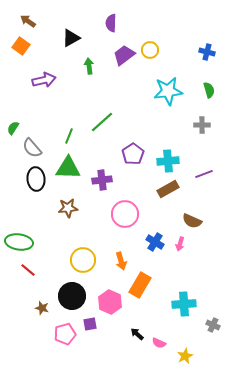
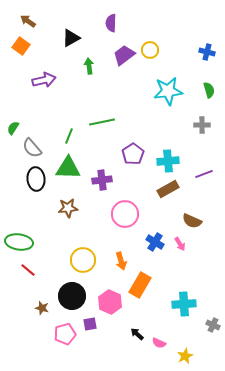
green line at (102, 122): rotated 30 degrees clockwise
pink arrow at (180, 244): rotated 48 degrees counterclockwise
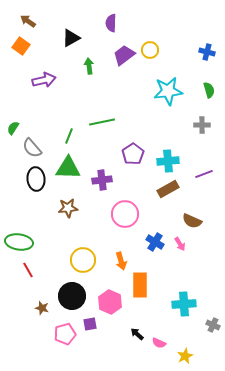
red line at (28, 270): rotated 21 degrees clockwise
orange rectangle at (140, 285): rotated 30 degrees counterclockwise
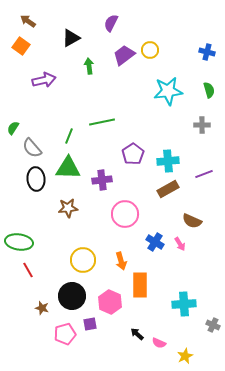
purple semicircle at (111, 23): rotated 24 degrees clockwise
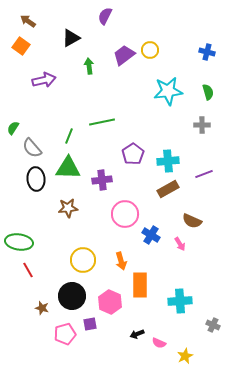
purple semicircle at (111, 23): moved 6 px left, 7 px up
green semicircle at (209, 90): moved 1 px left, 2 px down
blue cross at (155, 242): moved 4 px left, 7 px up
cyan cross at (184, 304): moved 4 px left, 3 px up
black arrow at (137, 334): rotated 64 degrees counterclockwise
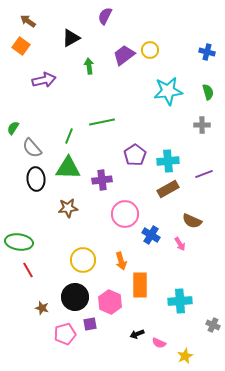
purple pentagon at (133, 154): moved 2 px right, 1 px down
black circle at (72, 296): moved 3 px right, 1 px down
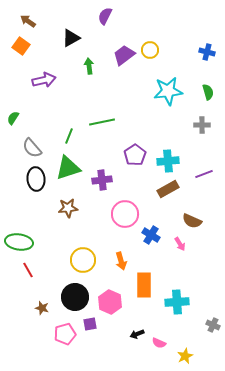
green semicircle at (13, 128): moved 10 px up
green triangle at (68, 168): rotated 20 degrees counterclockwise
orange rectangle at (140, 285): moved 4 px right
cyan cross at (180, 301): moved 3 px left, 1 px down
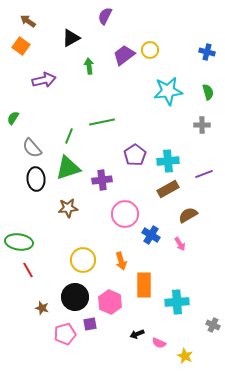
brown semicircle at (192, 221): moved 4 px left, 6 px up; rotated 126 degrees clockwise
yellow star at (185, 356): rotated 21 degrees counterclockwise
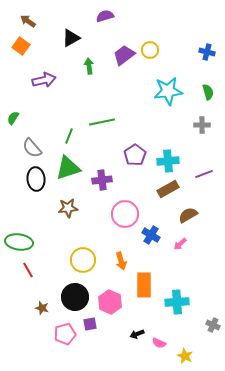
purple semicircle at (105, 16): rotated 48 degrees clockwise
pink arrow at (180, 244): rotated 80 degrees clockwise
